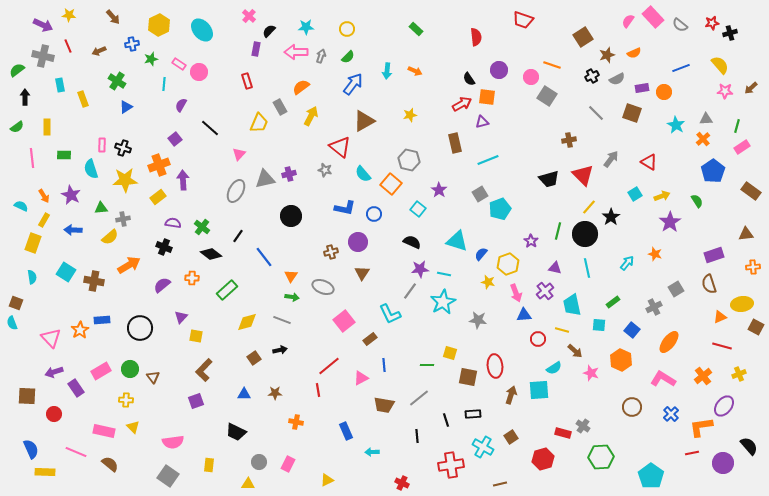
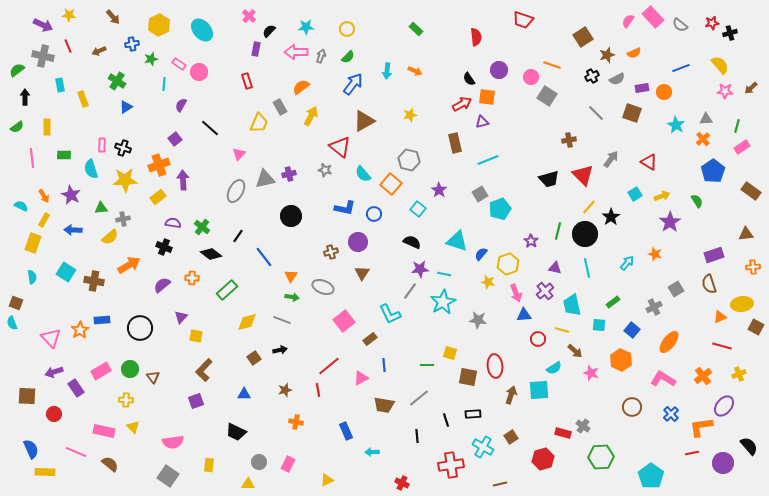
brown star at (275, 393): moved 10 px right, 3 px up; rotated 16 degrees counterclockwise
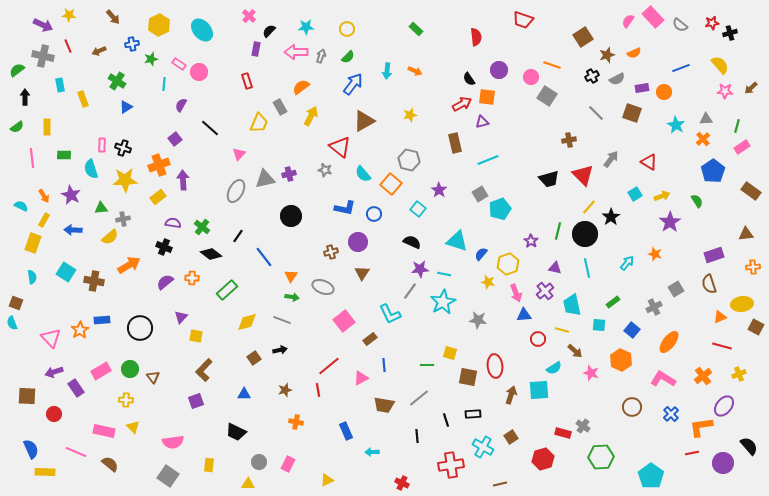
purple semicircle at (162, 285): moved 3 px right, 3 px up
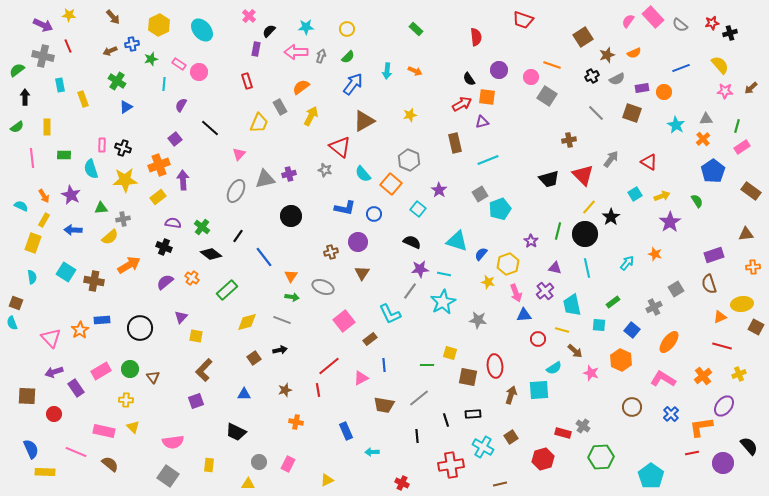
brown arrow at (99, 51): moved 11 px right
gray hexagon at (409, 160): rotated 10 degrees clockwise
orange cross at (192, 278): rotated 32 degrees clockwise
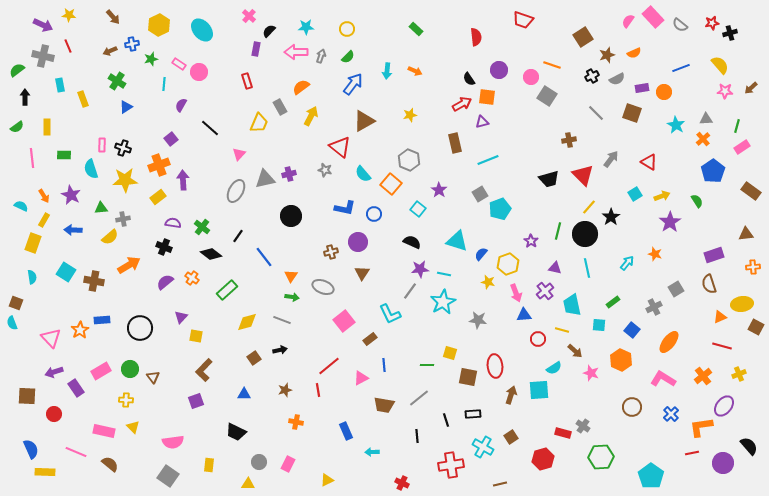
purple square at (175, 139): moved 4 px left
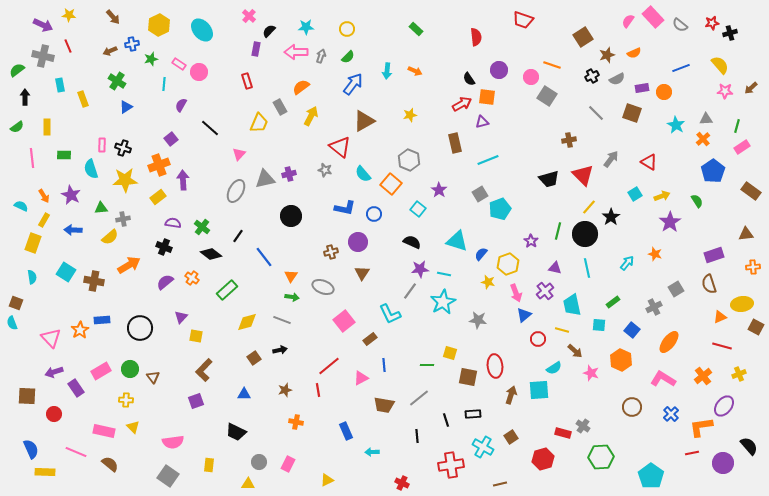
blue triangle at (524, 315): rotated 35 degrees counterclockwise
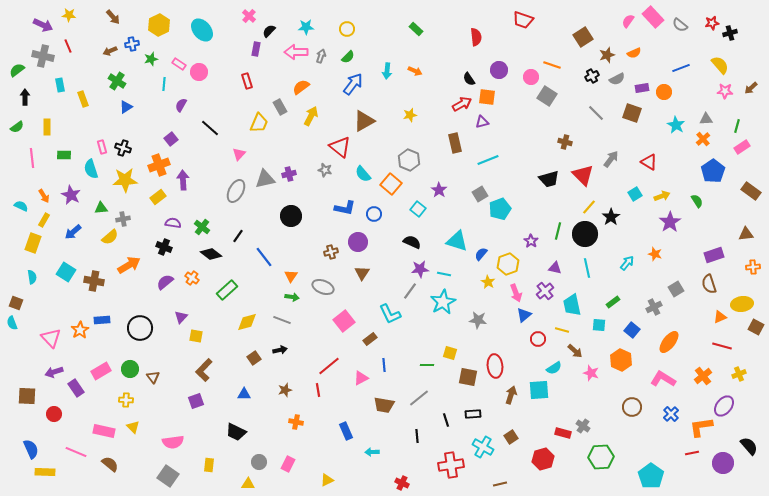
brown cross at (569, 140): moved 4 px left, 2 px down; rotated 24 degrees clockwise
pink rectangle at (102, 145): moved 2 px down; rotated 16 degrees counterclockwise
blue arrow at (73, 230): moved 2 px down; rotated 42 degrees counterclockwise
yellow star at (488, 282): rotated 16 degrees clockwise
